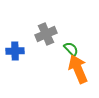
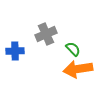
green semicircle: moved 2 px right
orange arrow: rotated 76 degrees counterclockwise
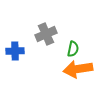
green semicircle: rotated 56 degrees clockwise
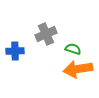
green semicircle: rotated 84 degrees counterclockwise
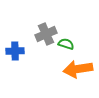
green semicircle: moved 7 px left, 5 px up
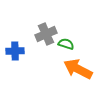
orange arrow: rotated 36 degrees clockwise
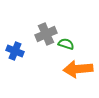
blue cross: rotated 24 degrees clockwise
orange arrow: rotated 32 degrees counterclockwise
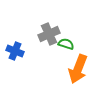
gray cross: moved 3 px right
orange arrow: rotated 64 degrees counterclockwise
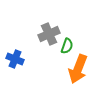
green semicircle: moved 1 px right, 2 px down; rotated 91 degrees clockwise
blue cross: moved 8 px down
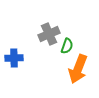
blue cross: moved 1 px left, 1 px up; rotated 24 degrees counterclockwise
